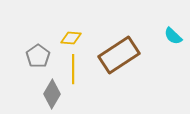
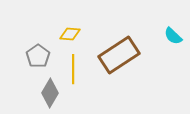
yellow diamond: moved 1 px left, 4 px up
gray diamond: moved 2 px left, 1 px up
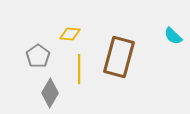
brown rectangle: moved 2 px down; rotated 42 degrees counterclockwise
yellow line: moved 6 px right
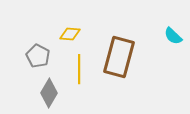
gray pentagon: rotated 10 degrees counterclockwise
gray diamond: moved 1 px left
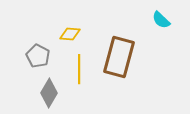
cyan semicircle: moved 12 px left, 16 px up
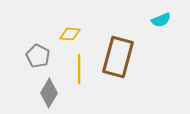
cyan semicircle: rotated 66 degrees counterclockwise
brown rectangle: moved 1 px left
